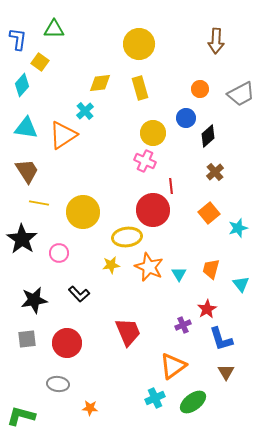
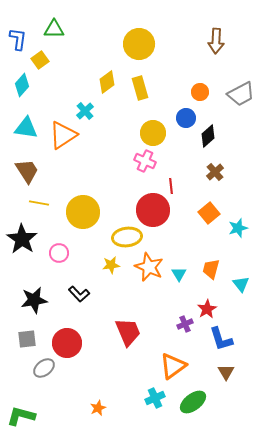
yellow square at (40, 62): moved 2 px up; rotated 18 degrees clockwise
yellow diamond at (100, 83): moved 7 px right, 1 px up; rotated 30 degrees counterclockwise
orange circle at (200, 89): moved 3 px down
purple cross at (183, 325): moved 2 px right, 1 px up
gray ellipse at (58, 384): moved 14 px left, 16 px up; rotated 45 degrees counterclockwise
orange star at (90, 408): moved 8 px right; rotated 28 degrees counterclockwise
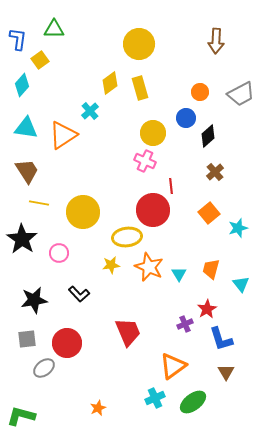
yellow diamond at (107, 82): moved 3 px right, 1 px down
cyan cross at (85, 111): moved 5 px right
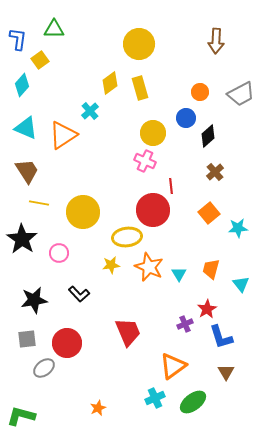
cyan triangle at (26, 128): rotated 15 degrees clockwise
cyan star at (238, 228): rotated 12 degrees clockwise
blue L-shape at (221, 339): moved 2 px up
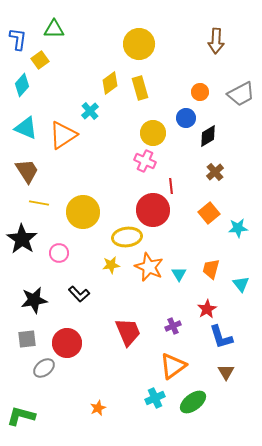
black diamond at (208, 136): rotated 10 degrees clockwise
purple cross at (185, 324): moved 12 px left, 2 px down
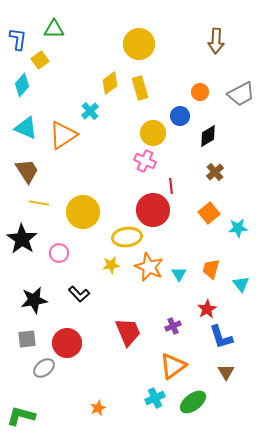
blue circle at (186, 118): moved 6 px left, 2 px up
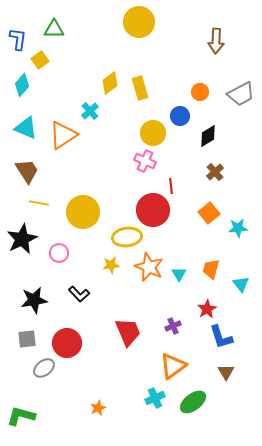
yellow circle at (139, 44): moved 22 px up
black star at (22, 239): rotated 12 degrees clockwise
